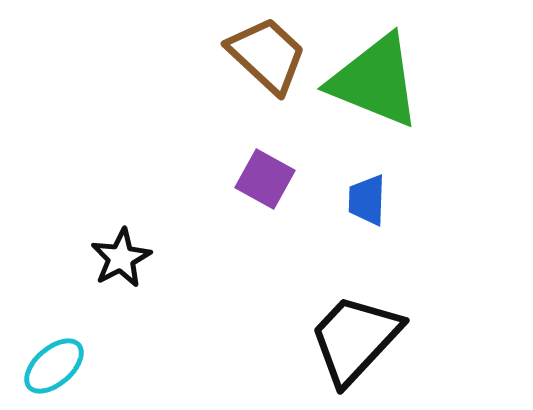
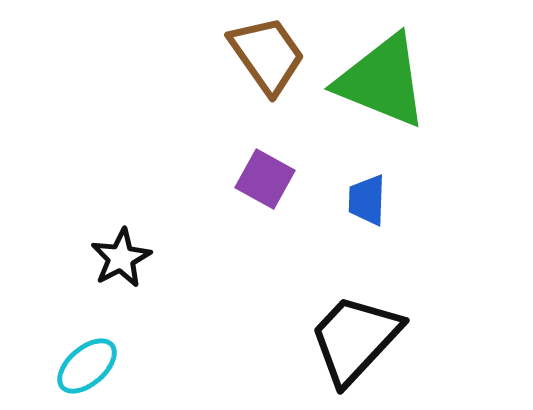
brown trapezoid: rotated 12 degrees clockwise
green triangle: moved 7 px right
cyan ellipse: moved 33 px right
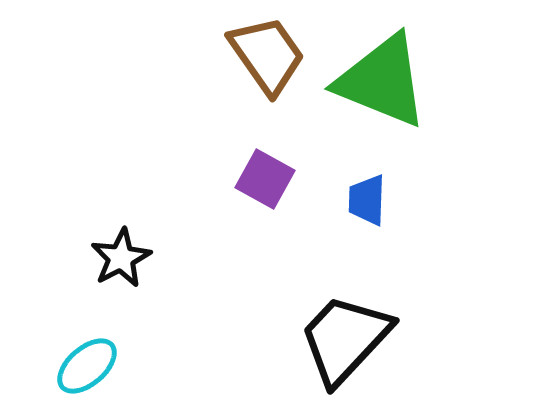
black trapezoid: moved 10 px left
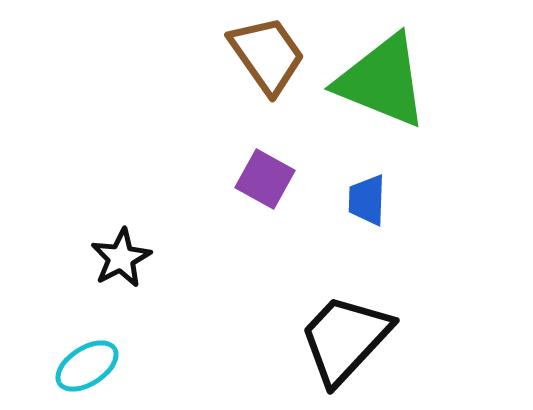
cyan ellipse: rotated 8 degrees clockwise
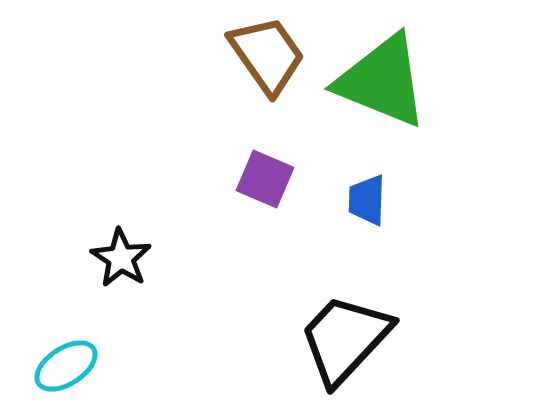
purple square: rotated 6 degrees counterclockwise
black star: rotated 12 degrees counterclockwise
cyan ellipse: moved 21 px left
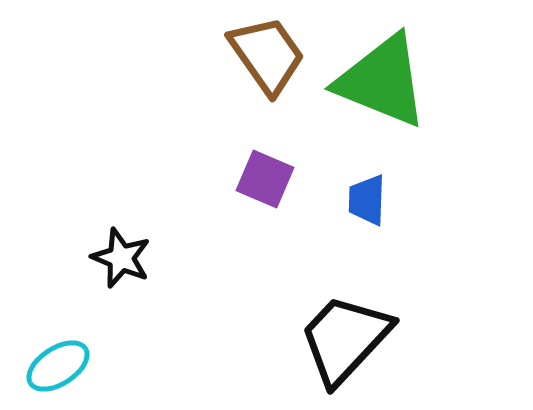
black star: rotated 10 degrees counterclockwise
cyan ellipse: moved 8 px left
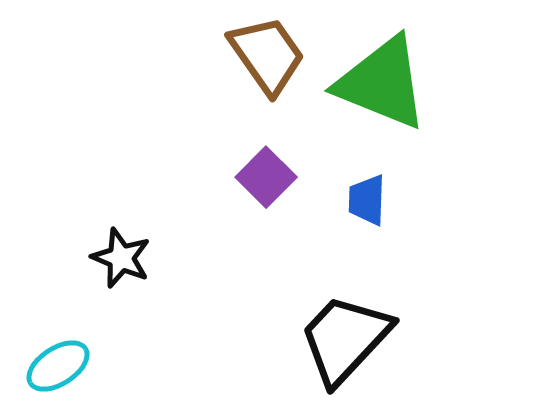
green triangle: moved 2 px down
purple square: moved 1 px right, 2 px up; rotated 22 degrees clockwise
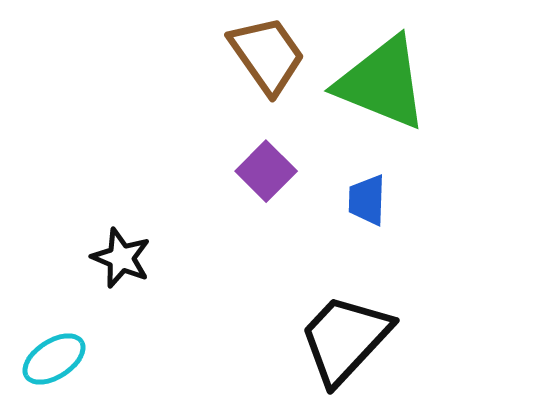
purple square: moved 6 px up
cyan ellipse: moved 4 px left, 7 px up
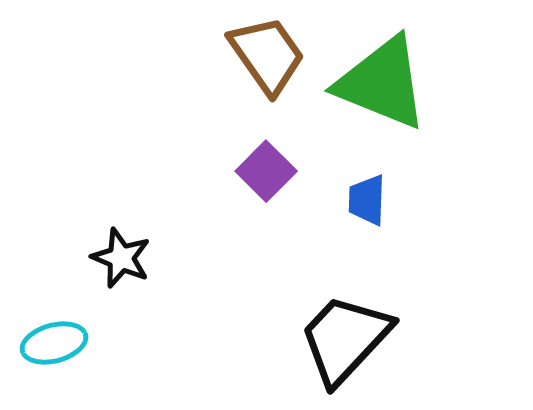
cyan ellipse: moved 16 px up; rotated 18 degrees clockwise
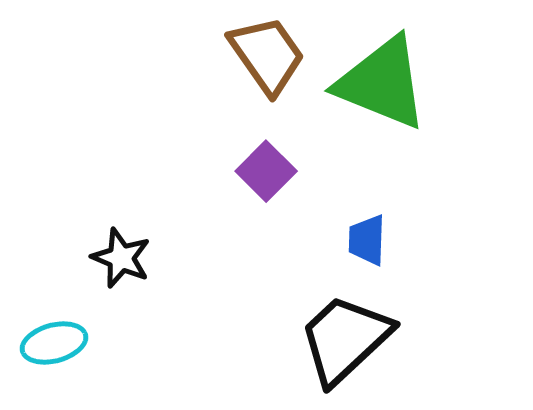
blue trapezoid: moved 40 px down
black trapezoid: rotated 4 degrees clockwise
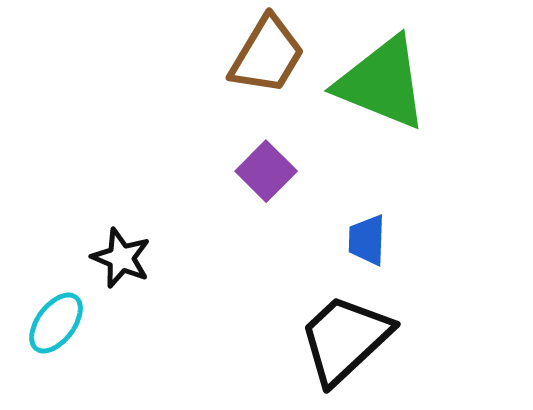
brown trapezoid: rotated 66 degrees clockwise
cyan ellipse: moved 2 px right, 20 px up; rotated 38 degrees counterclockwise
